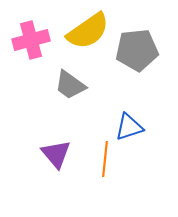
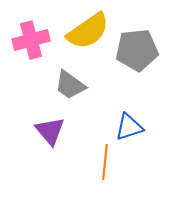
purple triangle: moved 6 px left, 23 px up
orange line: moved 3 px down
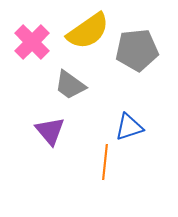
pink cross: moved 1 px right, 2 px down; rotated 30 degrees counterclockwise
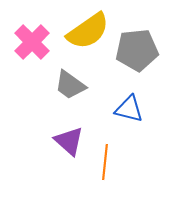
blue triangle: moved 18 px up; rotated 32 degrees clockwise
purple triangle: moved 19 px right, 10 px down; rotated 8 degrees counterclockwise
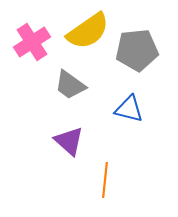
pink cross: rotated 12 degrees clockwise
orange line: moved 18 px down
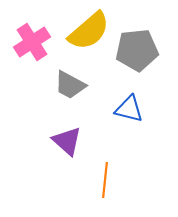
yellow semicircle: moved 1 px right; rotated 6 degrees counterclockwise
gray trapezoid: rotated 8 degrees counterclockwise
purple triangle: moved 2 px left
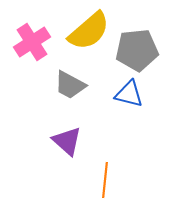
blue triangle: moved 15 px up
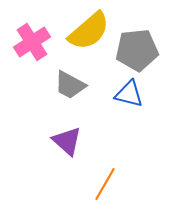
orange line: moved 4 px down; rotated 24 degrees clockwise
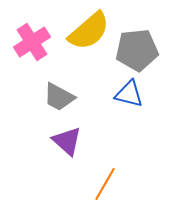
gray trapezoid: moved 11 px left, 12 px down
